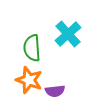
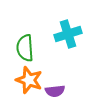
cyan cross: rotated 24 degrees clockwise
green semicircle: moved 7 px left
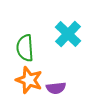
cyan cross: rotated 28 degrees counterclockwise
purple semicircle: moved 1 px right, 3 px up
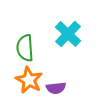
orange star: rotated 8 degrees clockwise
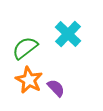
green semicircle: rotated 56 degrees clockwise
purple semicircle: rotated 126 degrees counterclockwise
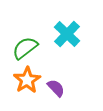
cyan cross: moved 1 px left
orange star: moved 2 px left; rotated 12 degrees clockwise
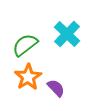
green semicircle: moved 3 px up
orange star: moved 1 px right, 3 px up
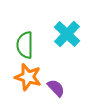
green semicircle: rotated 52 degrees counterclockwise
orange star: rotated 24 degrees counterclockwise
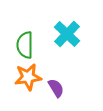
orange star: rotated 24 degrees counterclockwise
purple semicircle: rotated 12 degrees clockwise
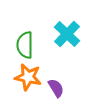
orange star: rotated 20 degrees clockwise
